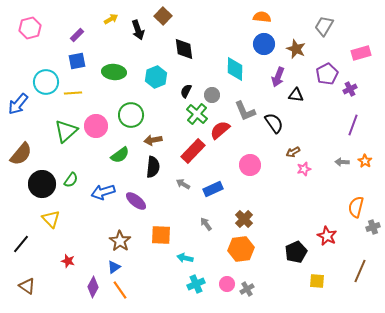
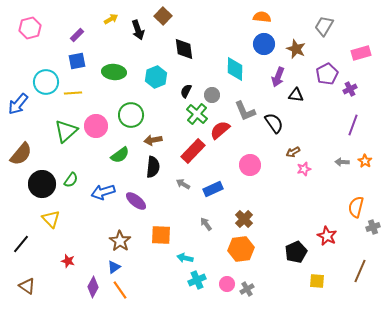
cyan cross at (196, 284): moved 1 px right, 4 px up
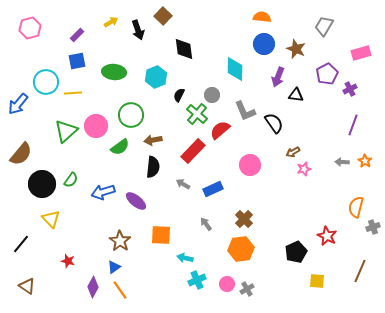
yellow arrow at (111, 19): moved 3 px down
black semicircle at (186, 91): moved 7 px left, 4 px down
green semicircle at (120, 155): moved 8 px up
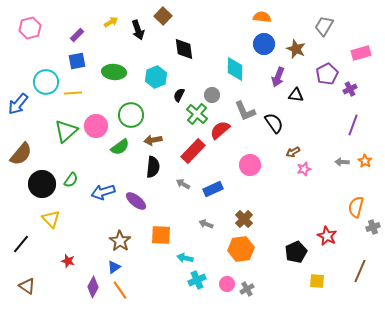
gray arrow at (206, 224): rotated 32 degrees counterclockwise
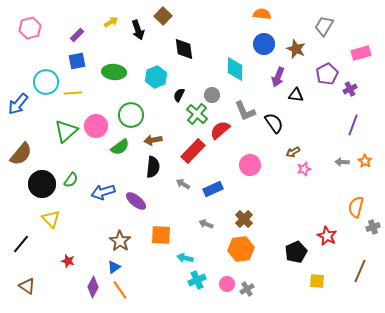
orange semicircle at (262, 17): moved 3 px up
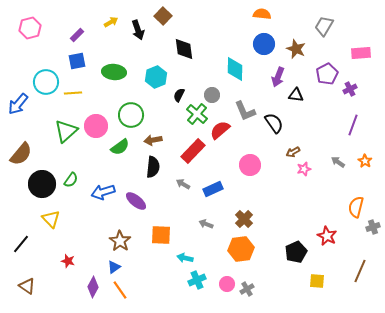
pink rectangle at (361, 53): rotated 12 degrees clockwise
gray arrow at (342, 162): moved 4 px left; rotated 32 degrees clockwise
